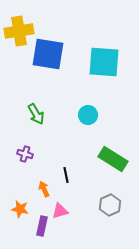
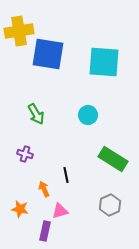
purple rectangle: moved 3 px right, 5 px down
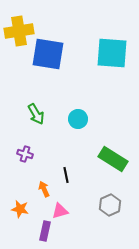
cyan square: moved 8 px right, 9 px up
cyan circle: moved 10 px left, 4 px down
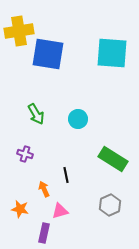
purple rectangle: moved 1 px left, 2 px down
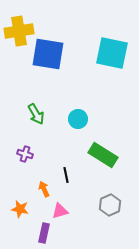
cyan square: rotated 8 degrees clockwise
green rectangle: moved 10 px left, 4 px up
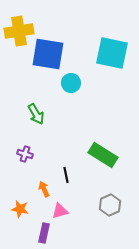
cyan circle: moved 7 px left, 36 px up
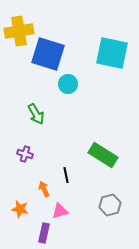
blue square: rotated 8 degrees clockwise
cyan circle: moved 3 px left, 1 px down
gray hexagon: rotated 10 degrees clockwise
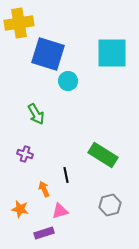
yellow cross: moved 8 px up
cyan square: rotated 12 degrees counterclockwise
cyan circle: moved 3 px up
purple rectangle: rotated 60 degrees clockwise
